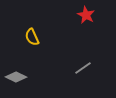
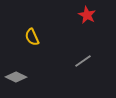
red star: moved 1 px right
gray line: moved 7 px up
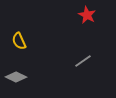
yellow semicircle: moved 13 px left, 4 px down
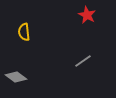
yellow semicircle: moved 5 px right, 9 px up; rotated 18 degrees clockwise
gray diamond: rotated 10 degrees clockwise
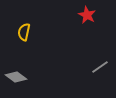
yellow semicircle: rotated 18 degrees clockwise
gray line: moved 17 px right, 6 px down
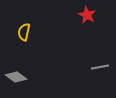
gray line: rotated 24 degrees clockwise
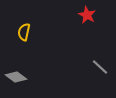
gray line: rotated 54 degrees clockwise
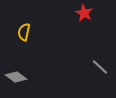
red star: moved 3 px left, 2 px up
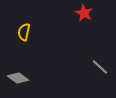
gray diamond: moved 2 px right, 1 px down
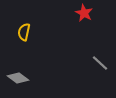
gray line: moved 4 px up
